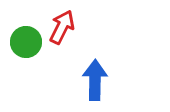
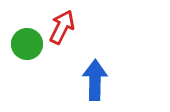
green circle: moved 1 px right, 2 px down
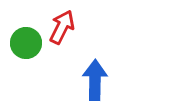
green circle: moved 1 px left, 1 px up
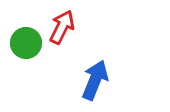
blue arrow: rotated 21 degrees clockwise
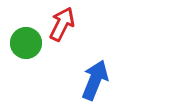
red arrow: moved 3 px up
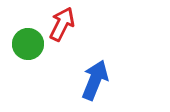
green circle: moved 2 px right, 1 px down
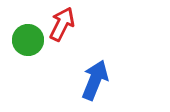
green circle: moved 4 px up
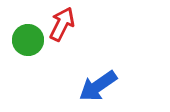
blue arrow: moved 3 px right, 6 px down; rotated 147 degrees counterclockwise
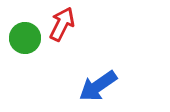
green circle: moved 3 px left, 2 px up
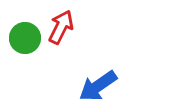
red arrow: moved 1 px left, 3 px down
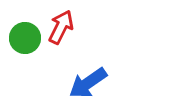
blue arrow: moved 10 px left, 3 px up
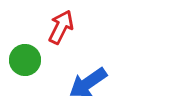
green circle: moved 22 px down
